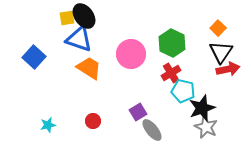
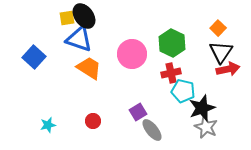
pink circle: moved 1 px right
red cross: rotated 18 degrees clockwise
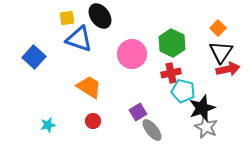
black ellipse: moved 16 px right
orange trapezoid: moved 19 px down
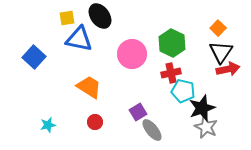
blue triangle: rotated 8 degrees counterclockwise
red circle: moved 2 px right, 1 px down
